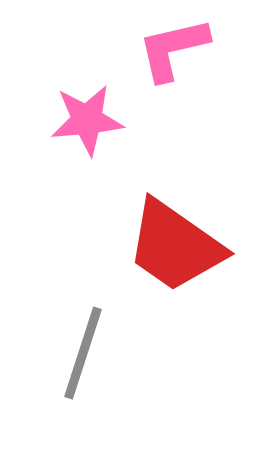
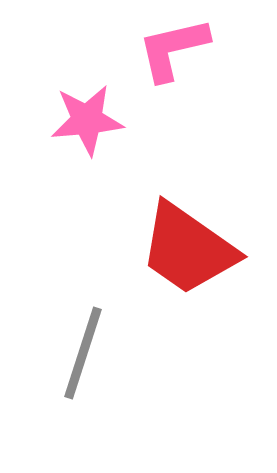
red trapezoid: moved 13 px right, 3 px down
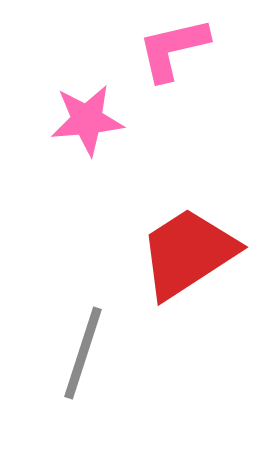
red trapezoid: moved 4 px down; rotated 112 degrees clockwise
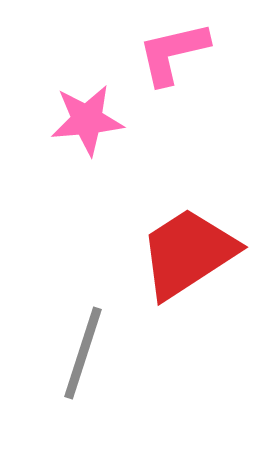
pink L-shape: moved 4 px down
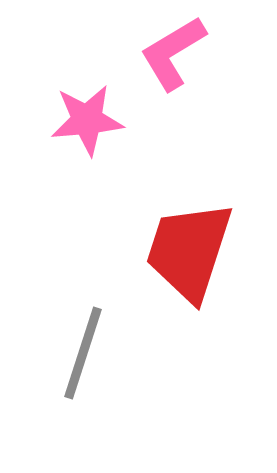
pink L-shape: rotated 18 degrees counterclockwise
red trapezoid: moved 1 px right, 2 px up; rotated 39 degrees counterclockwise
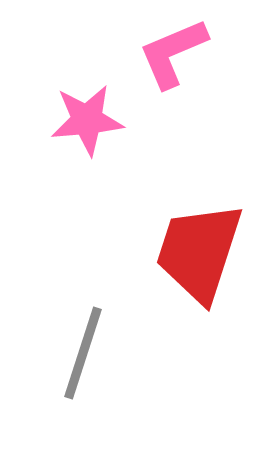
pink L-shape: rotated 8 degrees clockwise
red trapezoid: moved 10 px right, 1 px down
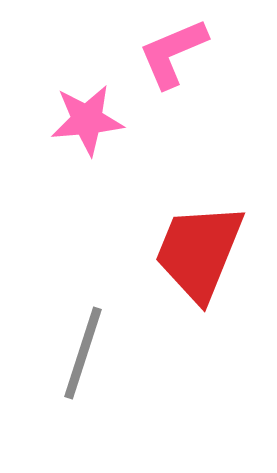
red trapezoid: rotated 4 degrees clockwise
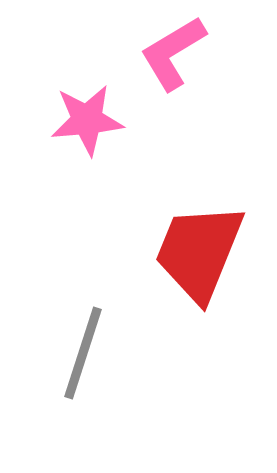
pink L-shape: rotated 8 degrees counterclockwise
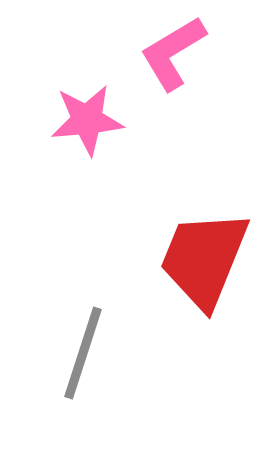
red trapezoid: moved 5 px right, 7 px down
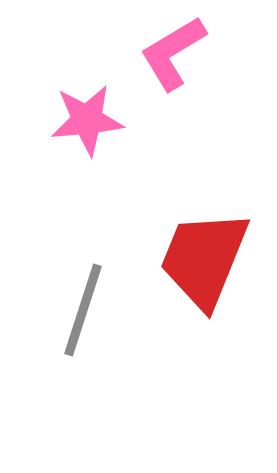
gray line: moved 43 px up
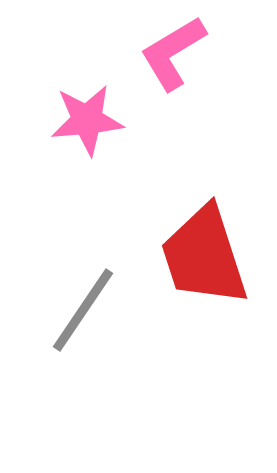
red trapezoid: moved 3 px up; rotated 40 degrees counterclockwise
gray line: rotated 16 degrees clockwise
